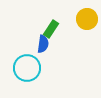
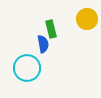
green rectangle: rotated 48 degrees counterclockwise
blue semicircle: rotated 18 degrees counterclockwise
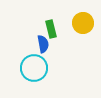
yellow circle: moved 4 px left, 4 px down
cyan circle: moved 7 px right
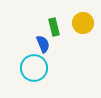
green rectangle: moved 3 px right, 2 px up
blue semicircle: rotated 12 degrees counterclockwise
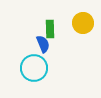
green rectangle: moved 4 px left, 2 px down; rotated 12 degrees clockwise
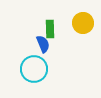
cyan circle: moved 1 px down
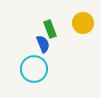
green rectangle: rotated 18 degrees counterclockwise
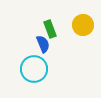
yellow circle: moved 2 px down
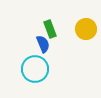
yellow circle: moved 3 px right, 4 px down
cyan circle: moved 1 px right
